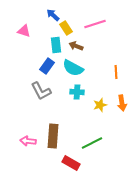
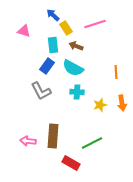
cyan rectangle: moved 3 px left
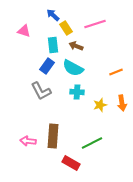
orange line: rotated 72 degrees clockwise
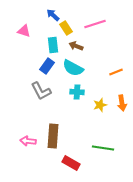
green line: moved 11 px right, 5 px down; rotated 35 degrees clockwise
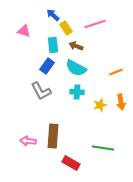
cyan semicircle: moved 3 px right
orange arrow: moved 1 px left, 1 px up
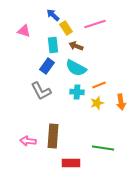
orange line: moved 17 px left, 13 px down
yellow star: moved 3 px left, 2 px up
red rectangle: rotated 30 degrees counterclockwise
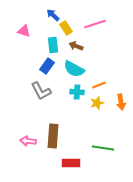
cyan semicircle: moved 2 px left, 1 px down
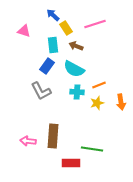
green line: moved 11 px left, 1 px down
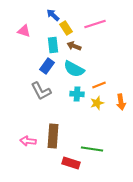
brown arrow: moved 2 px left
cyan cross: moved 2 px down
red rectangle: rotated 18 degrees clockwise
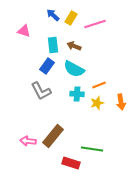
yellow rectangle: moved 5 px right, 10 px up; rotated 64 degrees clockwise
brown rectangle: rotated 35 degrees clockwise
